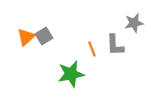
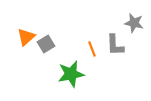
gray star: rotated 24 degrees clockwise
gray square: moved 2 px right, 8 px down
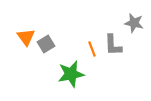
orange triangle: rotated 24 degrees counterclockwise
gray L-shape: moved 2 px left
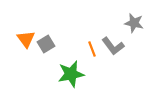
orange triangle: moved 2 px down
gray L-shape: moved 1 px down; rotated 35 degrees counterclockwise
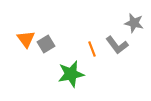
gray L-shape: moved 4 px right, 1 px up
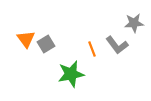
gray star: rotated 18 degrees counterclockwise
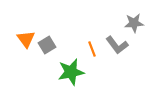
gray square: moved 1 px right, 1 px down
green star: moved 2 px up
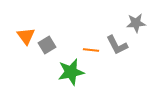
gray star: moved 2 px right
orange triangle: moved 3 px up
gray L-shape: rotated 10 degrees clockwise
orange line: moved 1 px left, 1 px down; rotated 63 degrees counterclockwise
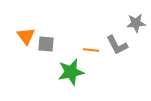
gray square: moved 1 px left, 1 px up; rotated 36 degrees clockwise
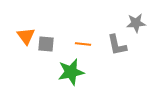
gray L-shape: rotated 15 degrees clockwise
orange line: moved 8 px left, 6 px up
